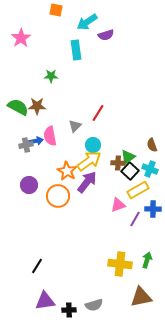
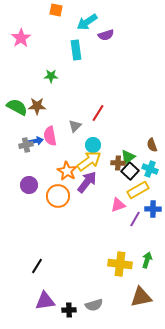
green semicircle: moved 1 px left
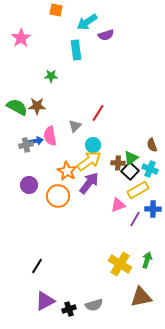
green triangle: moved 3 px right, 1 px down
purple arrow: moved 2 px right, 1 px down
yellow cross: rotated 25 degrees clockwise
purple triangle: rotated 20 degrees counterclockwise
black cross: moved 1 px up; rotated 16 degrees counterclockwise
